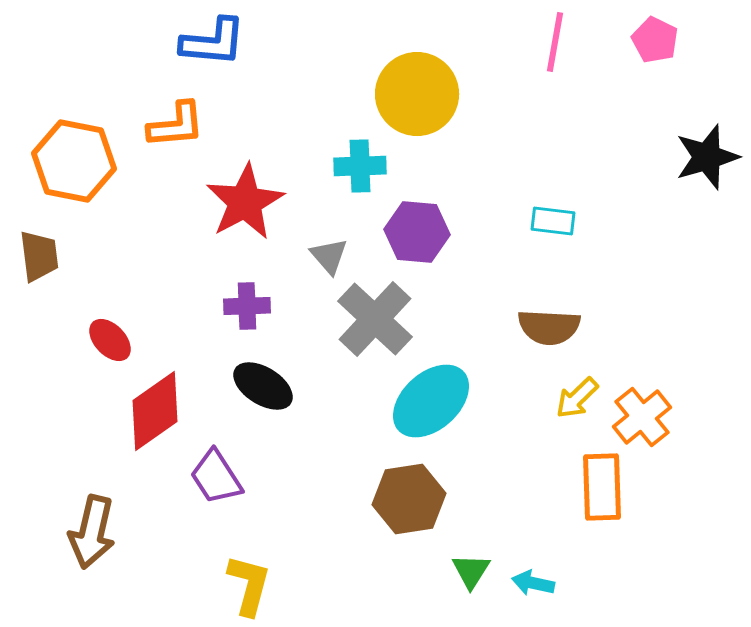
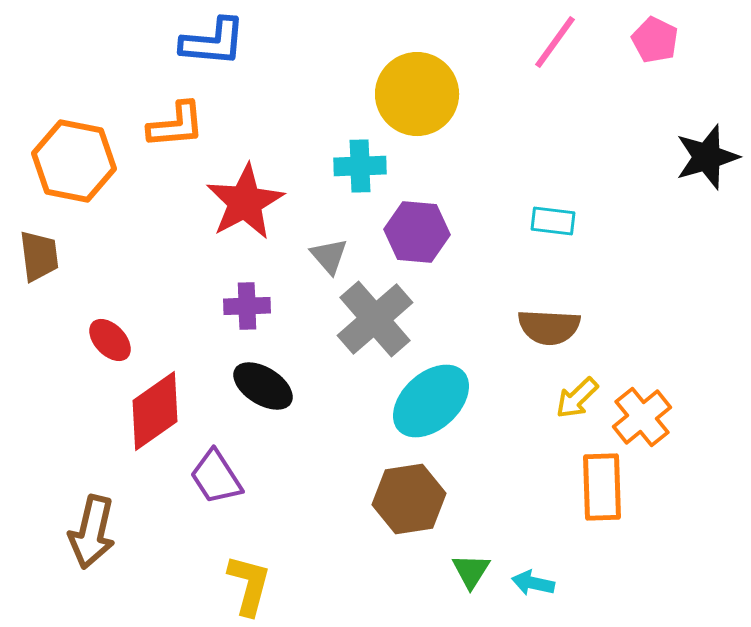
pink line: rotated 26 degrees clockwise
gray cross: rotated 6 degrees clockwise
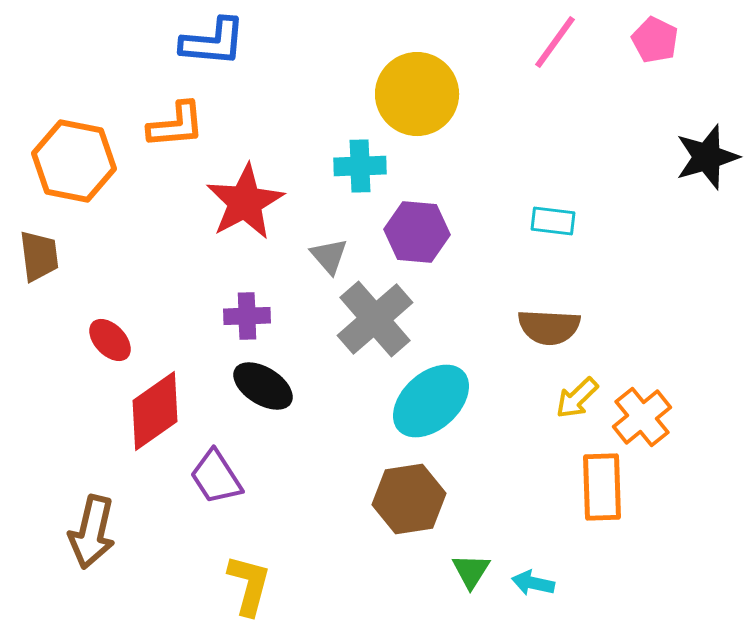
purple cross: moved 10 px down
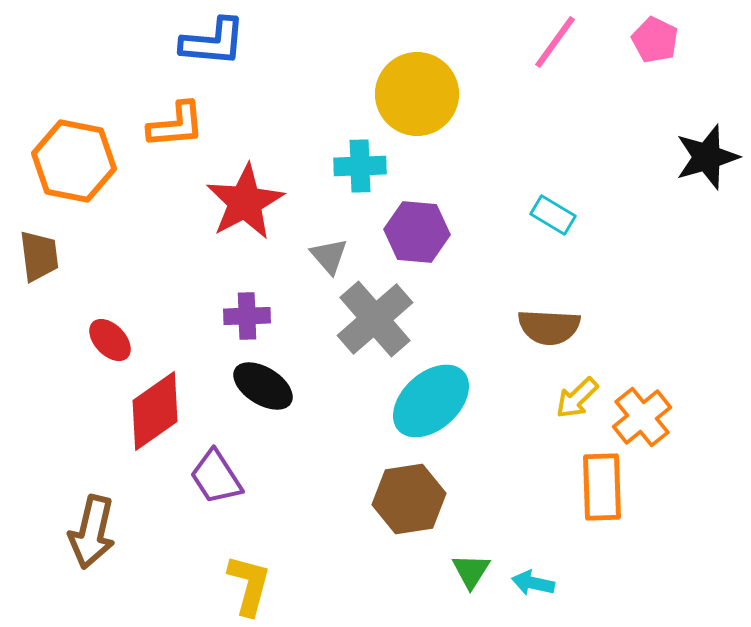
cyan rectangle: moved 6 px up; rotated 24 degrees clockwise
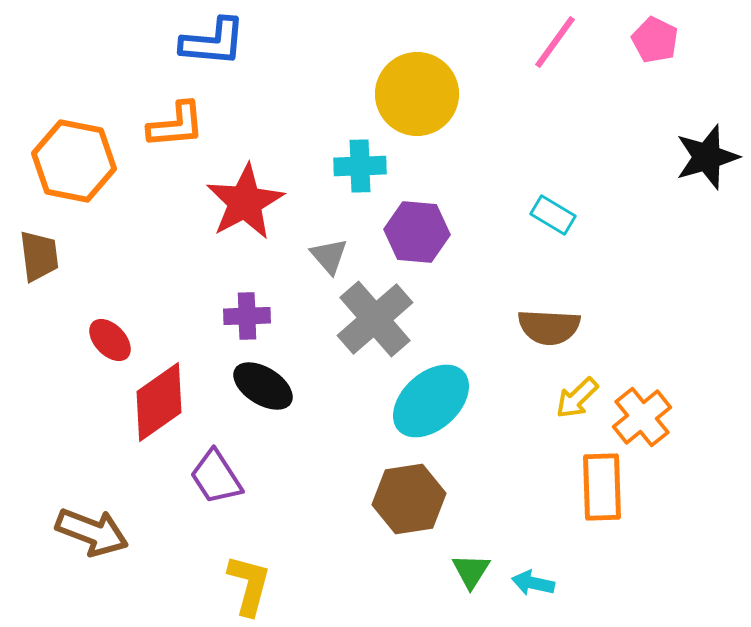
red diamond: moved 4 px right, 9 px up
brown arrow: rotated 82 degrees counterclockwise
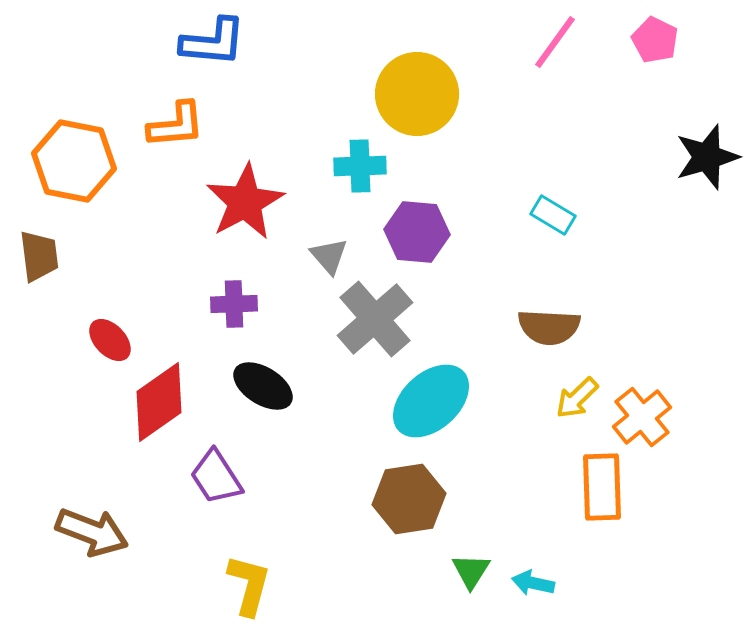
purple cross: moved 13 px left, 12 px up
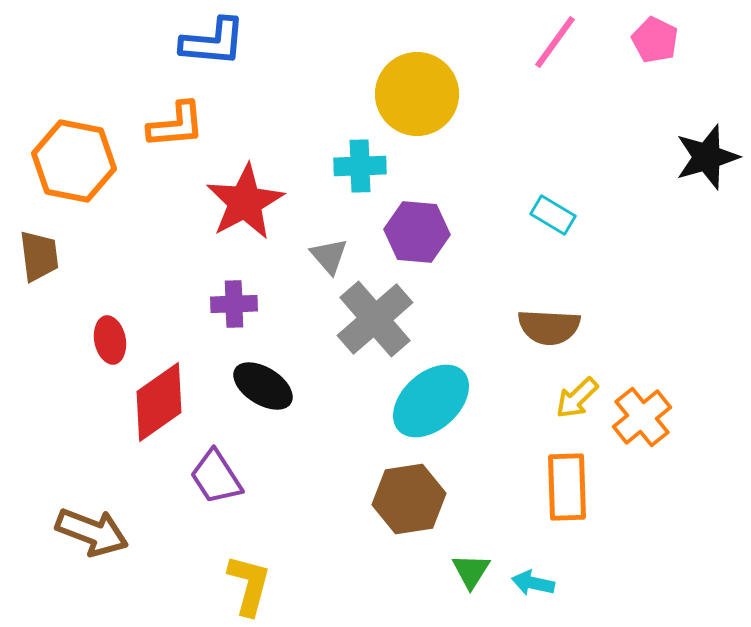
red ellipse: rotated 33 degrees clockwise
orange rectangle: moved 35 px left
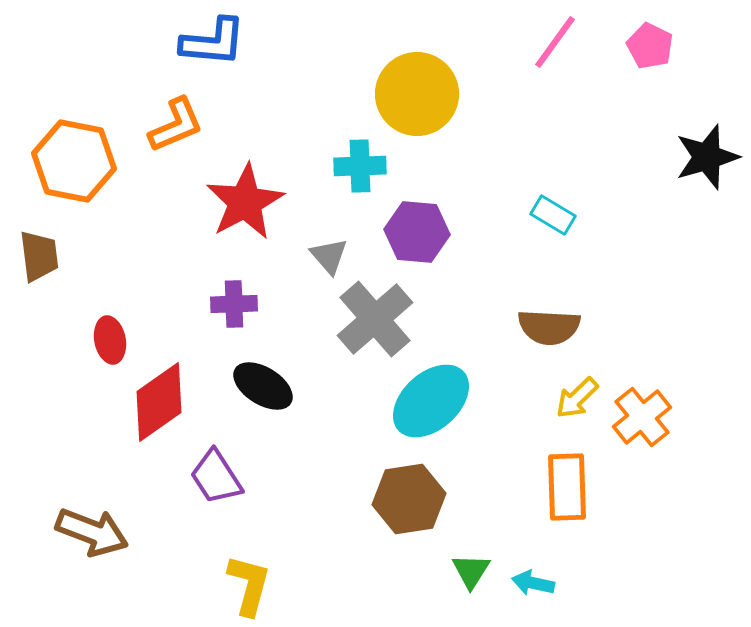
pink pentagon: moved 5 px left, 6 px down
orange L-shape: rotated 18 degrees counterclockwise
